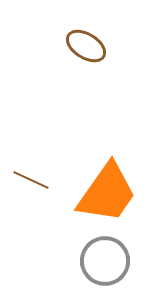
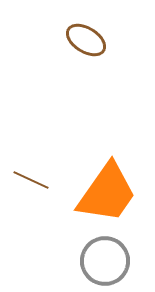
brown ellipse: moved 6 px up
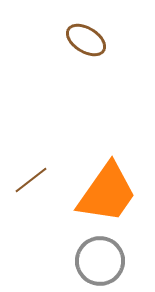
brown line: rotated 63 degrees counterclockwise
gray circle: moved 5 px left
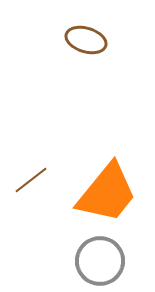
brown ellipse: rotated 15 degrees counterclockwise
orange trapezoid: rotated 4 degrees clockwise
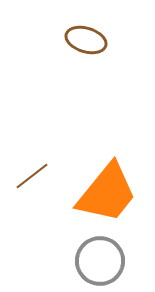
brown line: moved 1 px right, 4 px up
